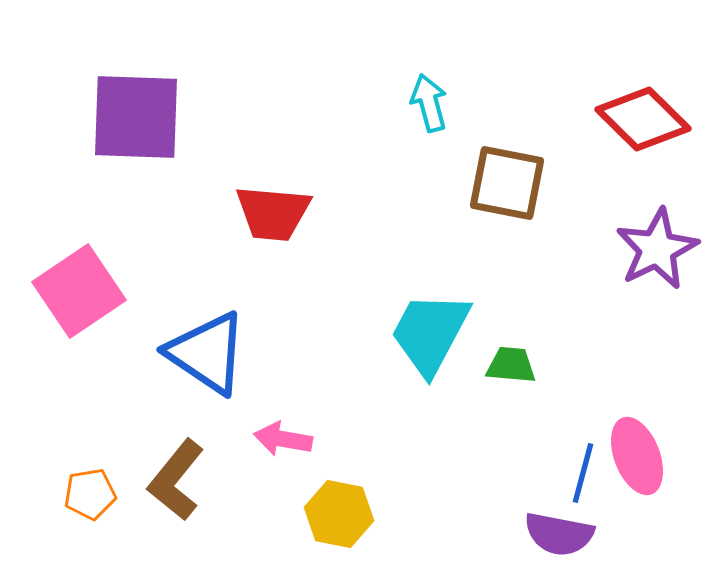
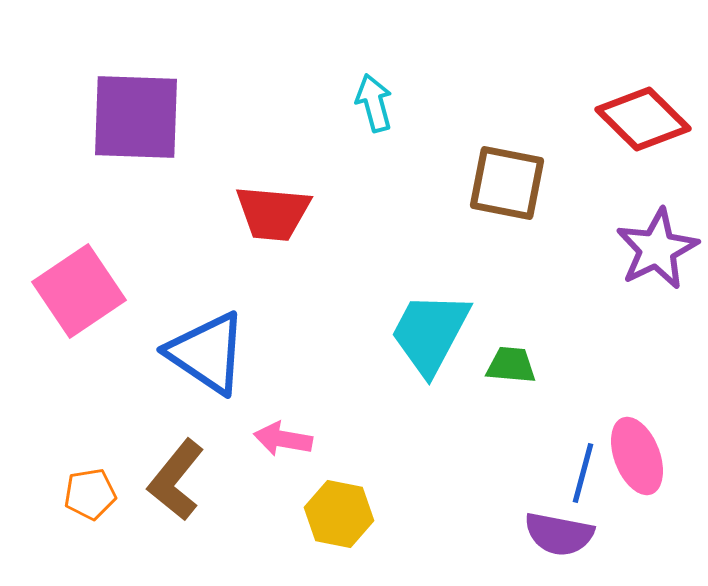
cyan arrow: moved 55 px left
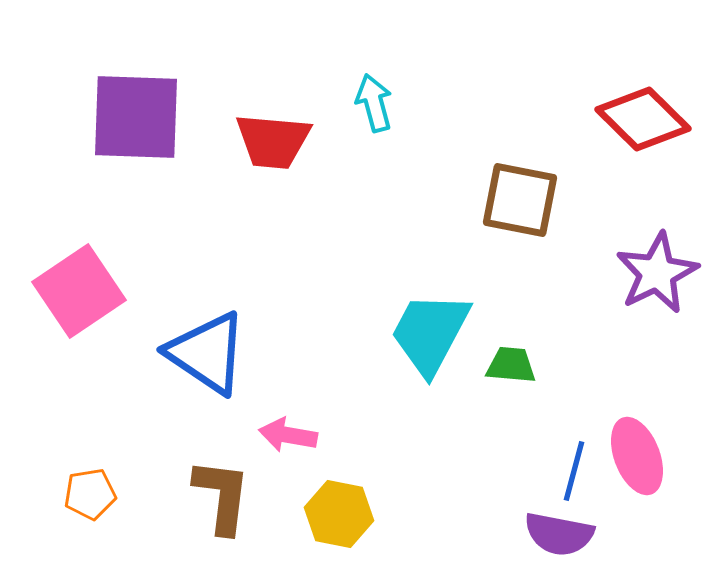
brown square: moved 13 px right, 17 px down
red trapezoid: moved 72 px up
purple star: moved 24 px down
pink arrow: moved 5 px right, 4 px up
blue line: moved 9 px left, 2 px up
brown L-shape: moved 46 px right, 16 px down; rotated 148 degrees clockwise
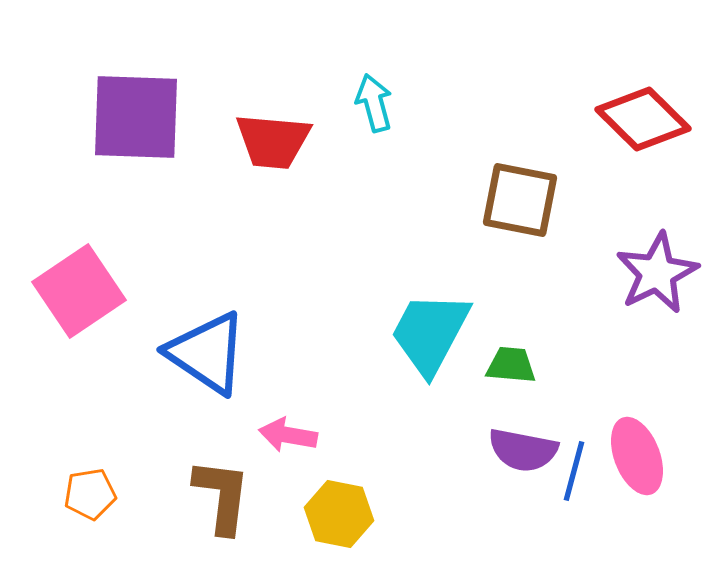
purple semicircle: moved 36 px left, 84 px up
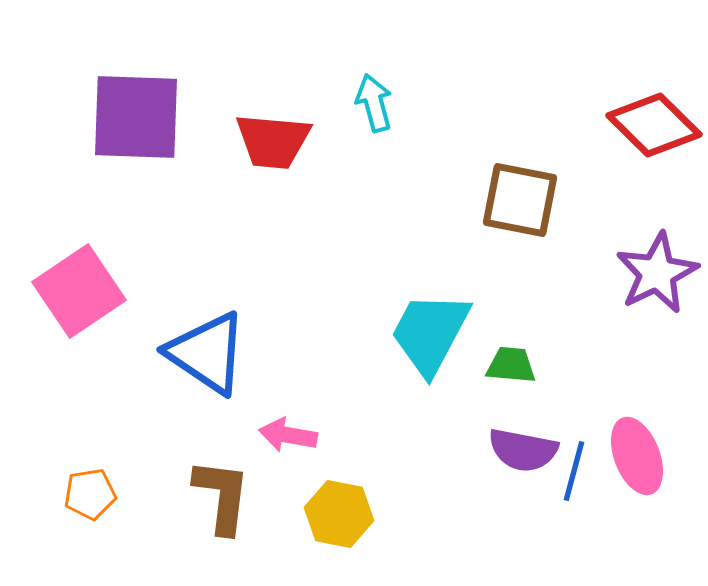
red diamond: moved 11 px right, 6 px down
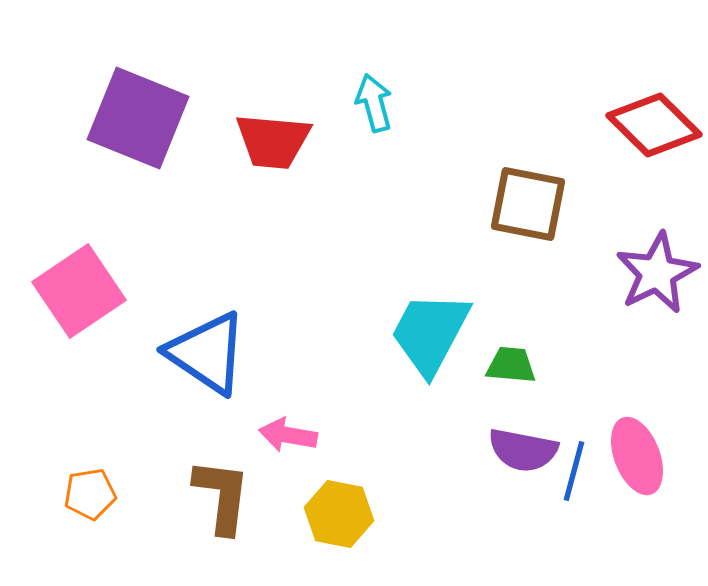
purple square: moved 2 px right, 1 px down; rotated 20 degrees clockwise
brown square: moved 8 px right, 4 px down
